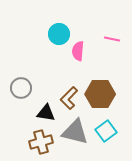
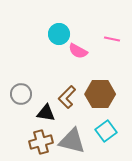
pink semicircle: rotated 66 degrees counterclockwise
gray circle: moved 6 px down
brown L-shape: moved 2 px left, 1 px up
gray triangle: moved 3 px left, 9 px down
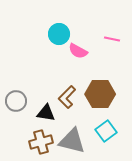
gray circle: moved 5 px left, 7 px down
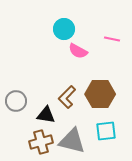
cyan circle: moved 5 px right, 5 px up
black triangle: moved 2 px down
cyan square: rotated 30 degrees clockwise
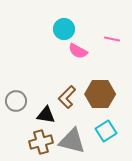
cyan square: rotated 25 degrees counterclockwise
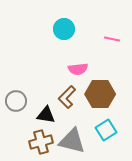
pink semicircle: moved 18 px down; rotated 36 degrees counterclockwise
cyan square: moved 1 px up
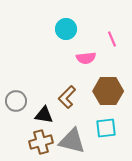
cyan circle: moved 2 px right
pink line: rotated 56 degrees clockwise
pink semicircle: moved 8 px right, 11 px up
brown hexagon: moved 8 px right, 3 px up
black triangle: moved 2 px left
cyan square: moved 2 px up; rotated 25 degrees clockwise
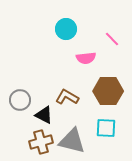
pink line: rotated 21 degrees counterclockwise
brown L-shape: rotated 75 degrees clockwise
gray circle: moved 4 px right, 1 px up
black triangle: rotated 18 degrees clockwise
cyan square: rotated 10 degrees clockwise
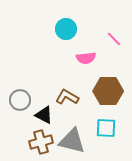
pink line: moved 2 px right
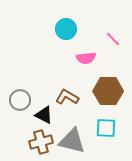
pink line: moved 1 px left
